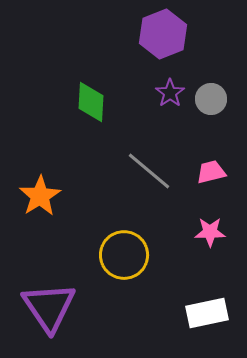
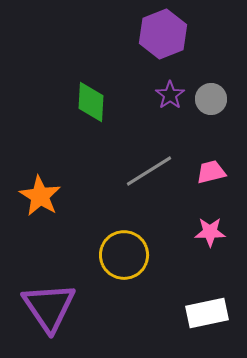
purple star: moved 2 px down
gray line: rotated 72 degrees counterclockwise
orange star: rotated 9 degrees counterclockwise
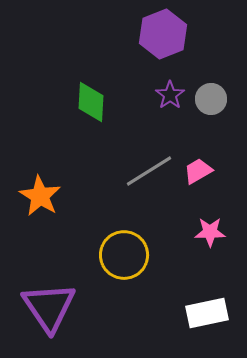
pink trapezoid: moved 13 px left, 1 px up; rotated 16 degrees counterclockwise
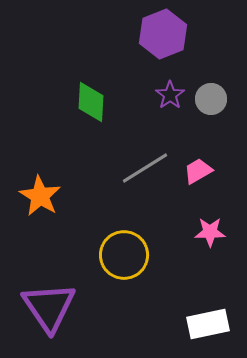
gray line: moved 4 px left, 3 px up
white rectangle: moved 1 px right, 11 px down
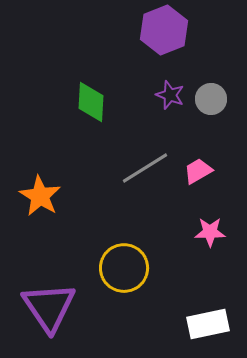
purple hexagon: moved 1 px right, 4 px up
purple star: rotated 16 degrees counterclockwise
yellow circle: moved 13 px down
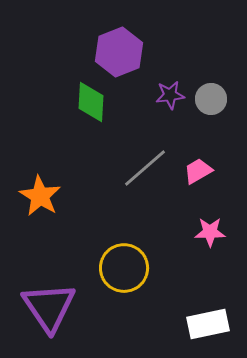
purple hexagon: moved 45 px left, 22 px down
purple star: rotated 28 degrees counterclockwise
gray line: rotated 9 degrees counterclockwise
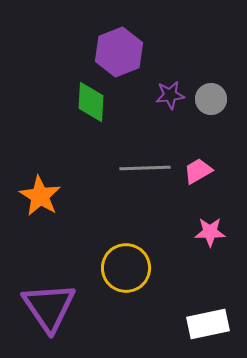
gray line: rotated 39 degrees clockwise
yellow circle: moved 2 px right
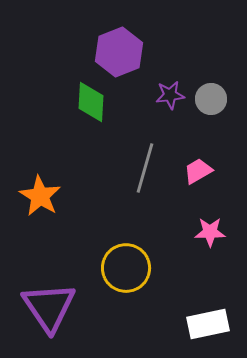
gray line: rotated 72 degrees counterclockwise
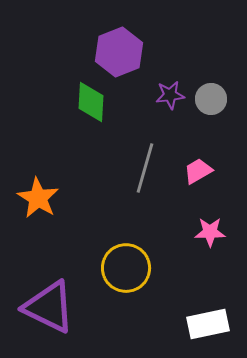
orange star: moved 2 px left, 2 px down
purple triangle: rotated 30 degrees counterclockwise
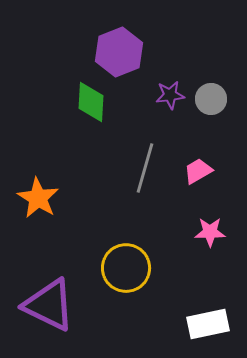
purple triangle: moved 2 px up
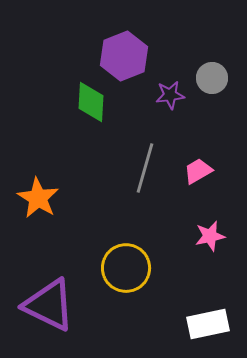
purple hexagon: moved 5 px right, 4 px down
gray circle: moved 1 px right, 21 px up
pink star: moved 4 px down; rotated 12 degrees counterclockwise
